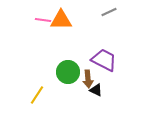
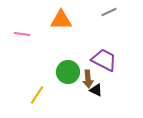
pink line: moved 21 px left, 14 px down
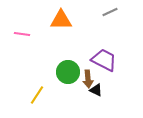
gray line: moved 1 px right
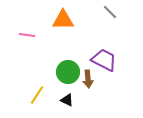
gray line: rotated 70 degrees clockwise
orange triangle: moved 2 px right
pink line: moved 5 px right, 1 px down
black triangle: moved 29 px left, 10 px down
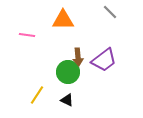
purple trapezoid: rotated 116 degrees clockwise
brown arrow: moved 10 px left, 22 px up
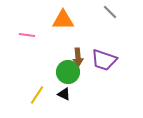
purple trapezoid: rotated 56 degrees clockwise
black triangle: moved 3 px left, 6 px up
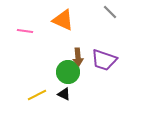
orange triangle: rotated 25 degrees clockwise
pink line: moved 2 px left, 4 px up
yellow line: rotated 30 degrees clockwise
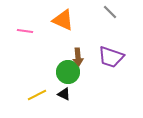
purple trapezoid: moved 7 px right, 3 px up
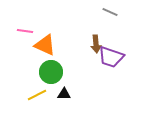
gray line: rotated 21 degrees counterclockwise
orange triangle: moved 18 px left, 25 px down
brown arrow: moved 18 px right, 13 px up
green circle: moved 17 px left
black triangle: rotated 24 degrees counterclockwise
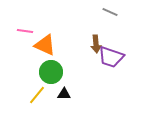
yellow line: rotated 24 degrees counterclockwise
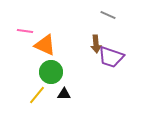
gray line: moved 2 px left, 3 px down
